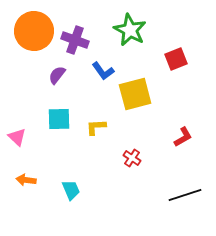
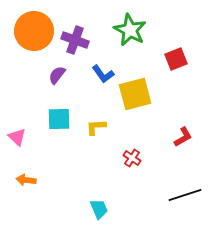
blue L-shape: moved 3 px down
cyan trapezoid: moved 28 px right, 19 px down
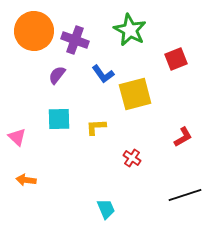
cyan trapezoid: moved 7 px right
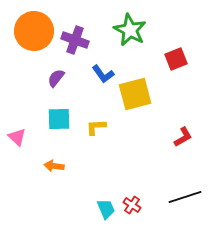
purple semicircle: moved 1 px left, 3 px down
red cross: moved 47 px down
orange arrow: moved 28 px right, 14 px up
black line: moved 2 px down
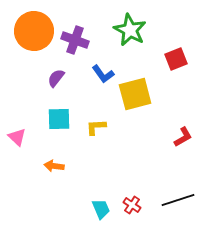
black line: moved 7 px left, 3 px down
cyan trapezoid: moved 5 px left
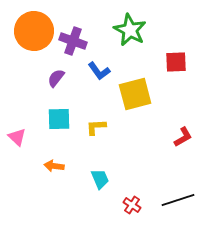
purple cross: moved 2 px left, 1 px down
red square: moved 3 px down; rotated 20 degrees clockwise
blue L-shape: moved 4 px left, 3 px up
cyan trapezoid: moved 1 px left, 30 px up
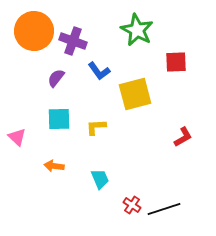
green star: moved 7 px right
black line: moved 14 px left, 9 px down
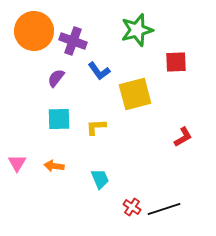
green star: rotated 28 degrees clockwise
pink triangle: moved 26 px down; rotated 18 degrees clockwise
red cross: moved 2 px down
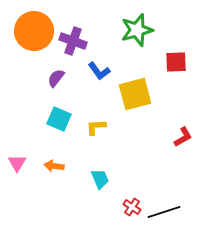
cyan square: rotated 25 degrees clockwise
black line: moved 3 px down
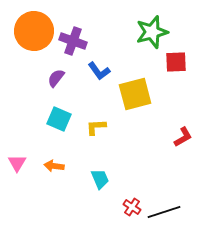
green star: moved 15 px right, 2 px down
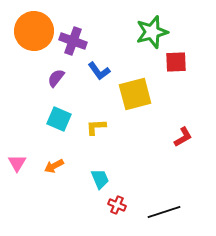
orange arrow: rotated 36 degrees counterclockwise
red cross: moved 15 px left, 2 px up; rotated 12 degrees counterclockwise
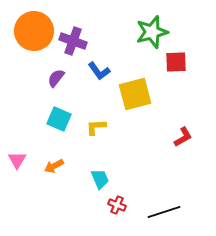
pink triangle: moved 3 px up
